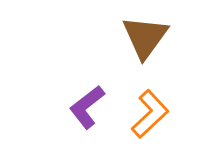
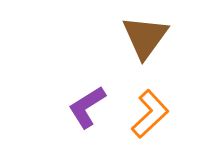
purple L-shape: rotated 6 degrees clockwise
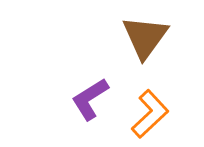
purple L-shape: moved 3 px right, 8 px up
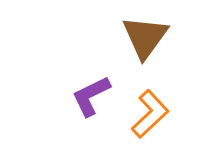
purple L-shape: moved 1 px right, 3 px up; rotated 6 degrees clockwise
